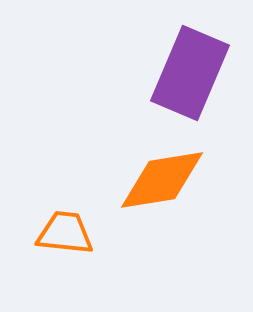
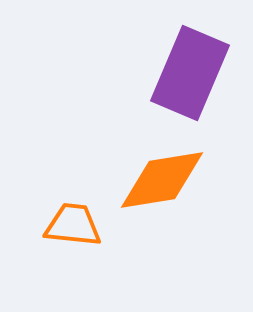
orange trapezoid: moved 8 px right, 8 px up
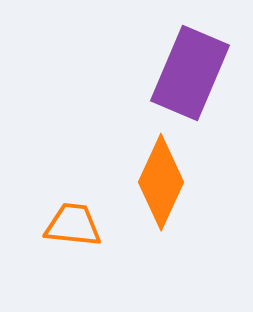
orange diamond: moved 1 px left, 2 px down; rotated 56 degrees counterclockwise
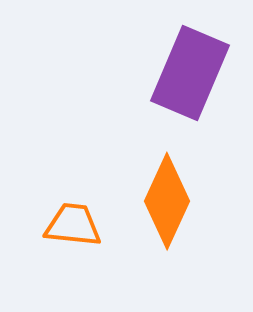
orange diamond: moved 6 px right, 19 px down
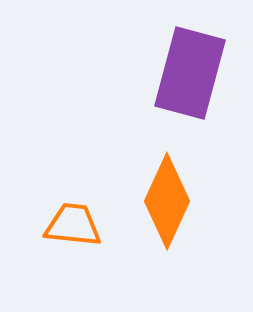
purple rectangle: rotated 8 degrees counterclockwise
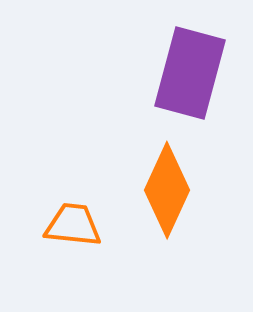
orange diamond: moved 11 px up
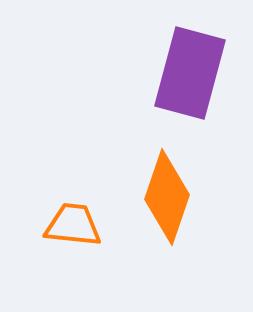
orange diamond: moved 7 px down; rotated 6 degrees counterclockwise
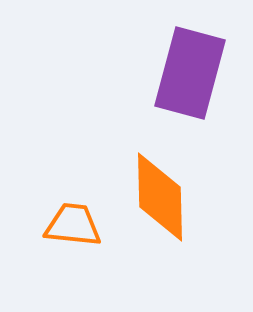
orange diamond: moved 7 px left; rotated 20 degrees counterclockwise
